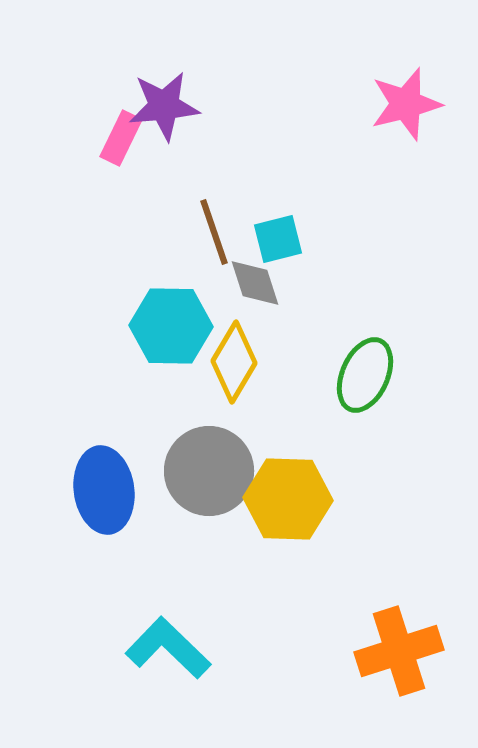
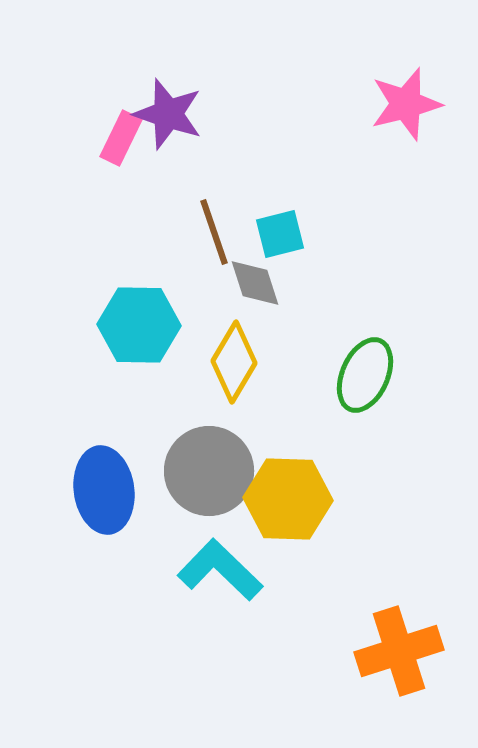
purple star: moved 4 px right, 8 px down; rotated 24 degrees clockwise
cyan square: moved 2 px right, 5 px up
cyan hexagon: moved 32 px left, 1 px up
cyan L-shape: moved 52 px right, 78 px up
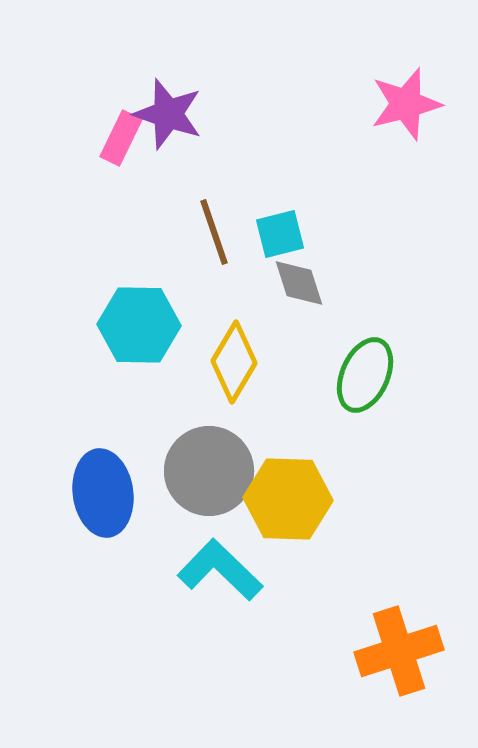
gray diamond: moved 44 px right
blue ellipse: moved 1 px left, 3 px down
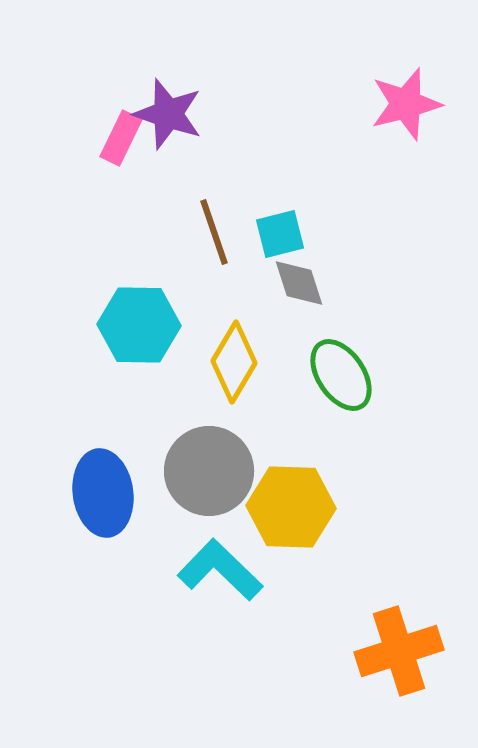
green ellipse: moved 24 px left; rotated 58 degrees counterclockwise
yellow hexagon: moved 3 px right, 8 px down
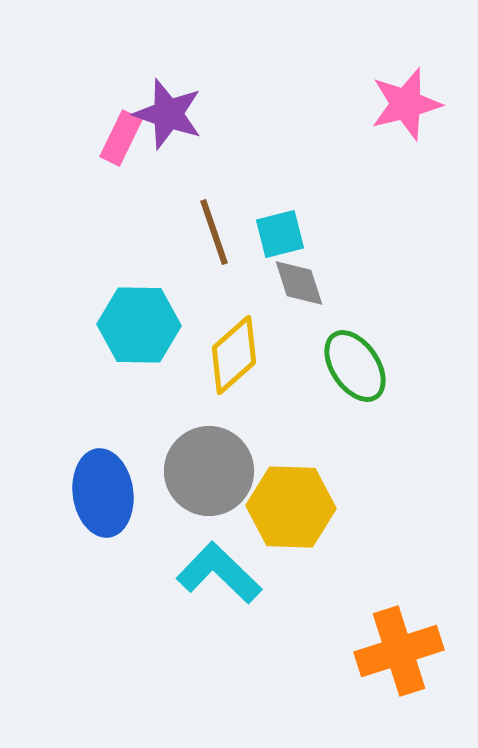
yellow diamond: moved 7 px up; rotated 18 degrees clockwise
green ellipse: moved 14 px right, 9 px up
cyan L-shape: moved 1 px left, 3 px down
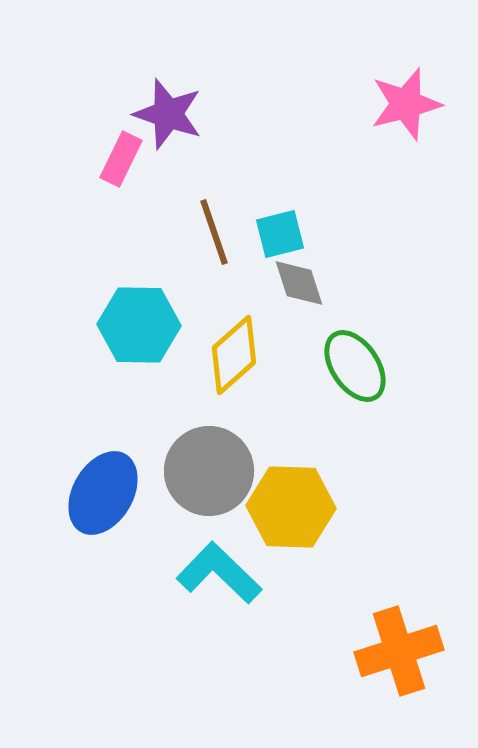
pink rectangle: moved 21 px down
blue ellipse: rotated 38 degrees clockwise
